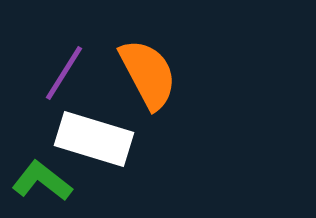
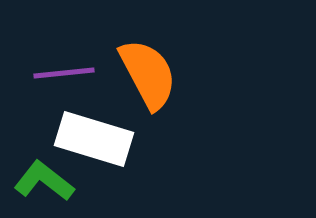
purple line: rotated 52 degrees clockwise
green L-shape: moved 2 px right
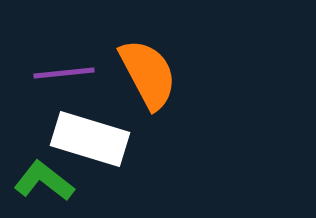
white rectangle: moved 4 px left
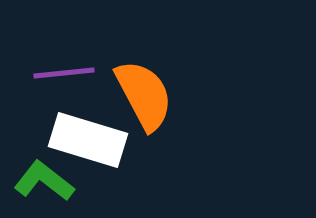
orange semicircle: moved 4 px left, 21 px down
white rectangle: moved 2 px left, 1 px down
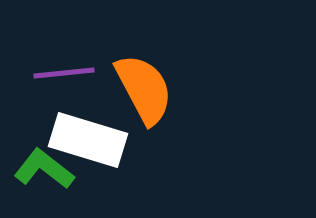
orange semicircle: moved 6 px up
green L-shape: moved 12 px up
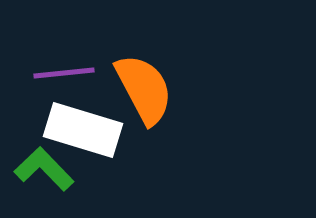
white rectangle: moved 5 px left, 10 px up
green L-shape: rotated 8 degrees clockwise
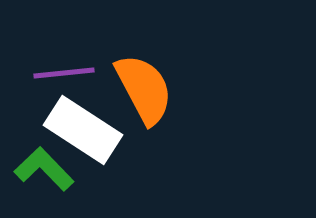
white rectangle: rotated 16 degrees clockwise
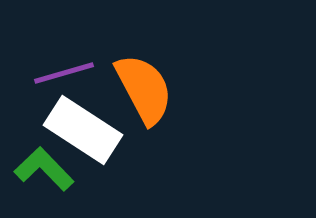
purple line: rotated 10 degrees counterclockwise
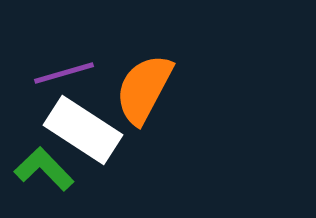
orange semicircle: rotated 124 degrees counterclockwise
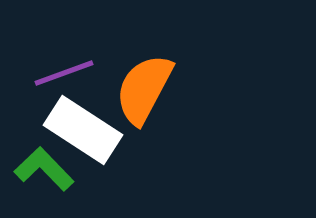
purple line: rotated 4 degrees counterclockwise
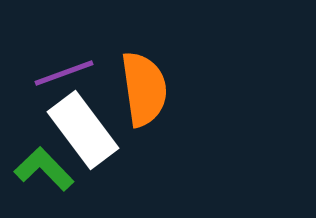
orange semicircle: rotated 144 degrees clockwise
white rectangle: rotated 20 degrees clockwise
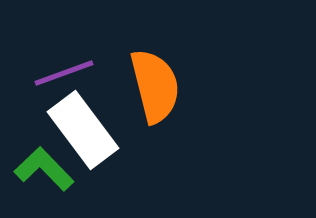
orange semicircle: moved 11 px right, 3 px up; rotated 6 degrees counterclockwise
